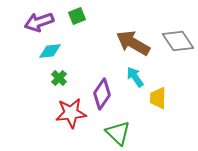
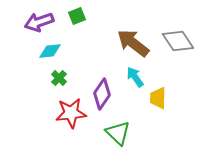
brown arrow: rotated 8 degrees clockwise
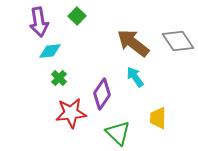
green square: rotated 24 degrees counterclockwise
purple arrow: rotated 80 degrees counterclockwise
yellow trapezoid: moved 20 px down
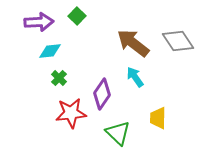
purple arrow: rotated 84 degrees counterclockwise
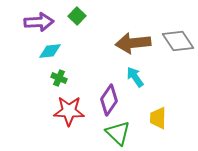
brown arrow: rotated 44 degrees counterclockwise
green cross: rotated 21 degrees counterclockwise
purple diamond: moved 7 px right, 6 px down
red star: moved 2 px left, 2 px up; rotated 8 degrees clockwise
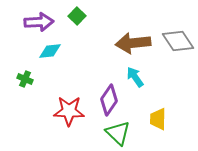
green cross: moved 34 px left, 1 px down
yellow trapezoid: moved 1 px down
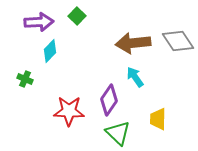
cyan diamond: rotated 40 degrees counterclockwise
